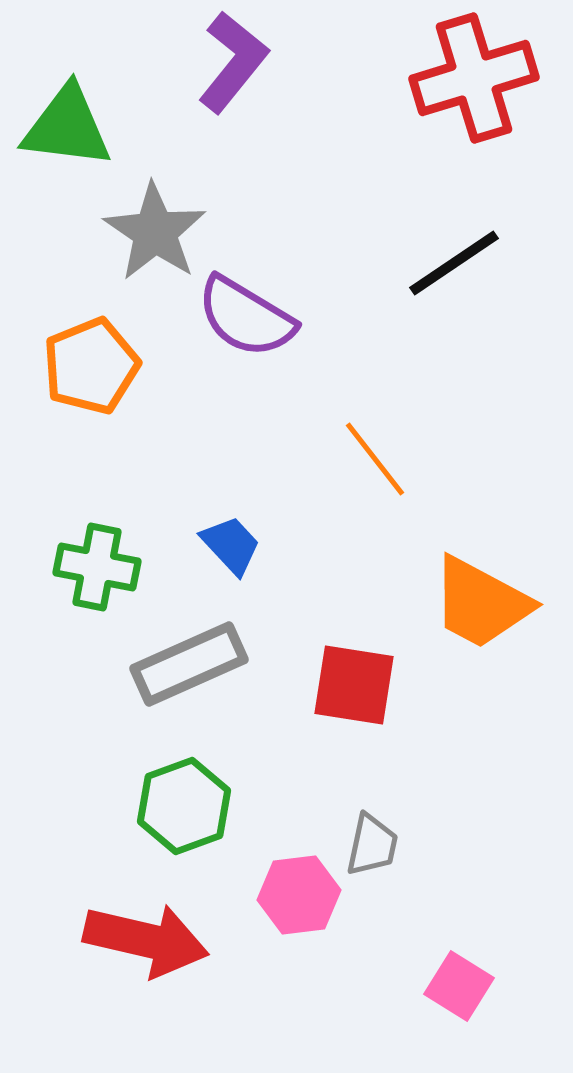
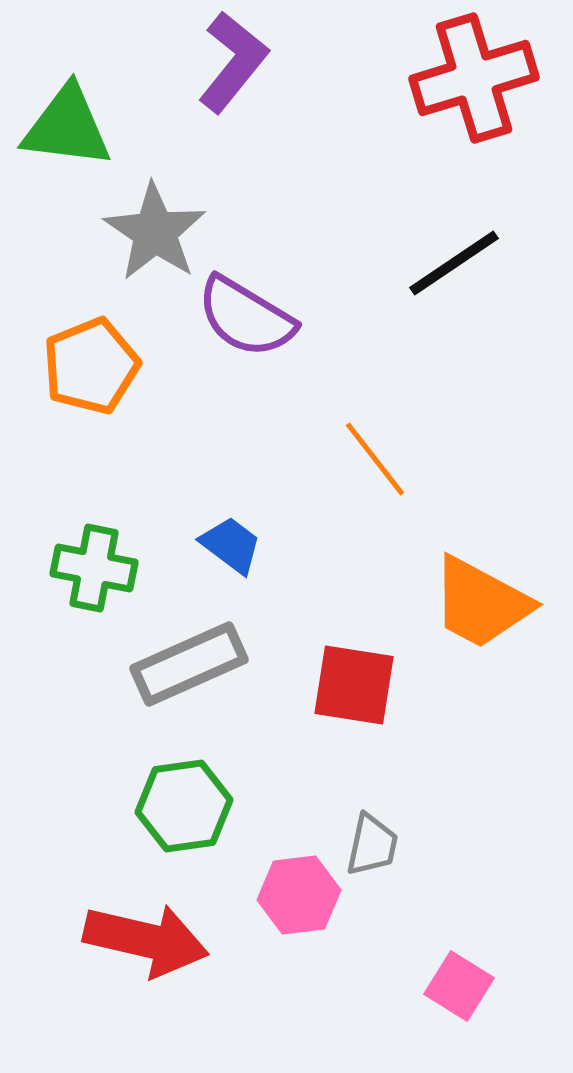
blue trapezoid: rotated 10 degrees counterclockwise
green cross: moved 3 px left, 1 px down
green hexagon: rotated 12 degrees clockwise
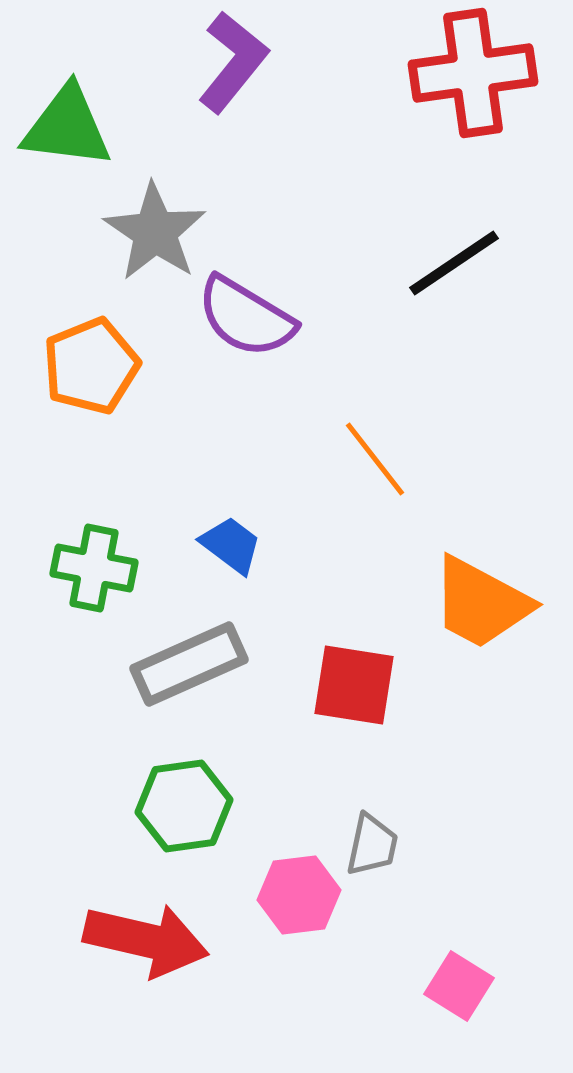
red cross: moved 1 px left, 5 px up; rotated 9 degrees clockwise
